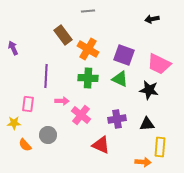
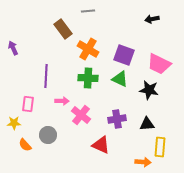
brown rectangle: moved 6 px up
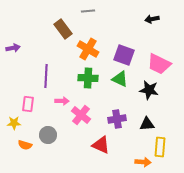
purple arrow: rotated 104 degrees clockwise
orange semicircle: rotated 32 degrees counterclockwise
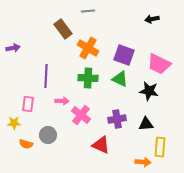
orange cross: moved 1 px up
black star: moved 1 px down
black triangle: moved 1 px left
orange semicircle: moved 1 px right, 1 px up
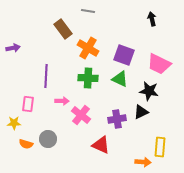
gray line: rotated 16 degrees clockwise
black arrow: rotated 88 degrees clockwise
black triangle: moved 5 px left, 12 px up; rotated 21 degrees counterclockwise
gray circle: moved 4 px down
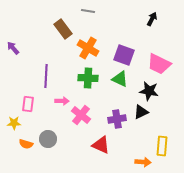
black arrow: rotated 40 degrees clockwise
purple arrow: rotated 120 degrees counterclockwise
yellow rectangle: moved 2 px right, 1 px up
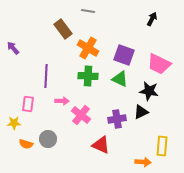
green cross: moved 2 px up
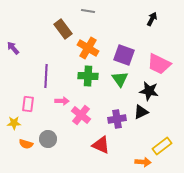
green triangle: rotated 30 degrees clockwise
yellow rectangle: rotated 48 degrees clockwise
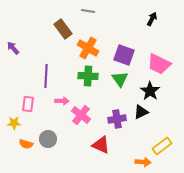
black star: moved 1 px right; rotated 24 degrees clockwise
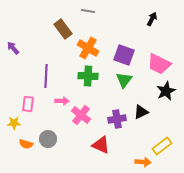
green triangle: moved 4 px right, 1 px down; rotated 12 degrees clockwise
black star: moved 16 px right; rotated 12 degrees clockwise
